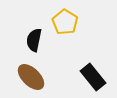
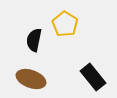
yellow pentagon: moved 2 px down
brown ellipse: moved 2 px down; rotated 24 degrees counterclockwise
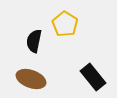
black semicircle: moved 1 px down
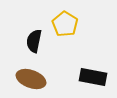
black rectangle: rotated 40 degrees counterclockwise
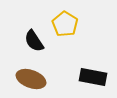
black semicircle: rotated 45 degrees counterclockwise
